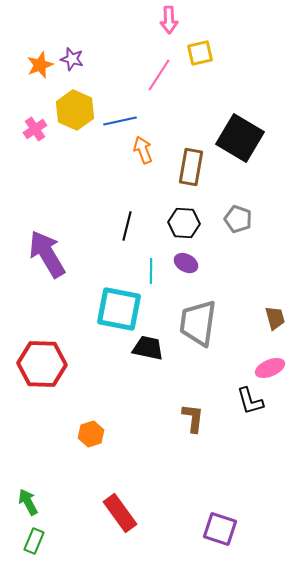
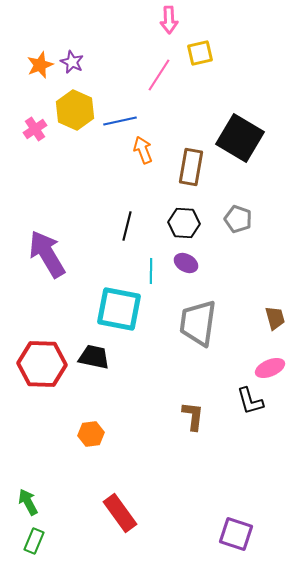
purple star: moved 3 px down; rotated 10 degrees clockwise
black trapezoid: moved 54 px left, 9 px down
brown L-shape: moved 2 px up
orange hexagon: rotated 10 degrees clockwise
purple square: moved 16 px right, 5 px down
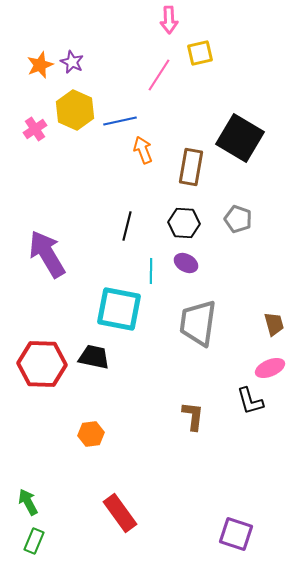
brown trapezoid: moved 1 px left, 6 px down
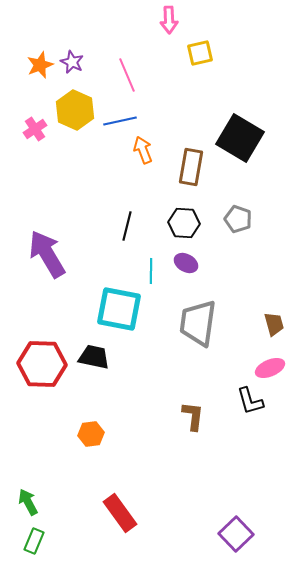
pink line: moved 32 px left; rotated 56 degrees counterclockwise
purple square: rotated 28 degrees clockwise
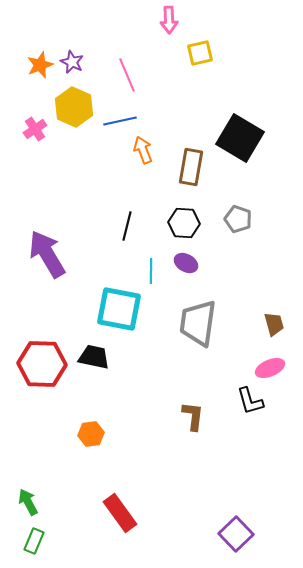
yellow hexagon: moved 1 px left, 3 px up
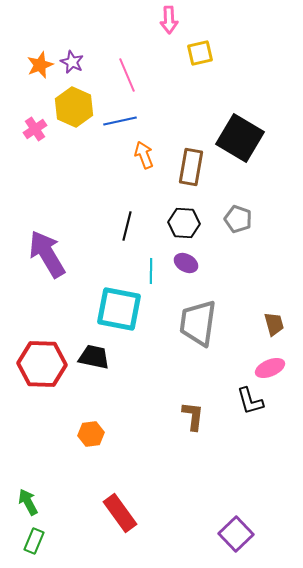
orange arrow: moved 1 px right, 5 px down
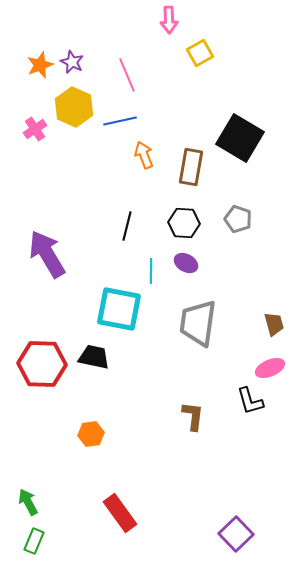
yellow square: rotated 16 degrees counterclockwise
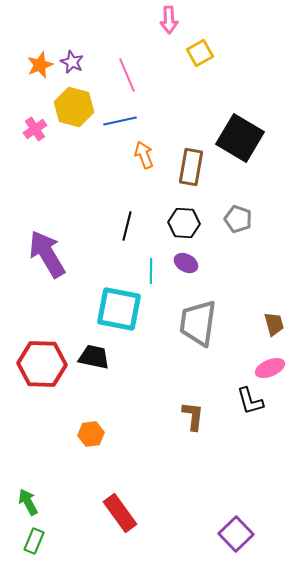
yellow hexagon: rotated 9 degrees counterclockwise
